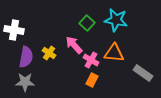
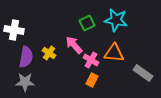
green square: rotated 21 degrees clockwise
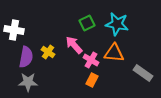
cyan star: moved 1 px right, 4 px down
yellow cross: moved 1 px left, 1 px up
gray star: moved 3 px right
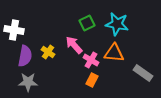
purple semicircle: moved 1 px left, 1 px up
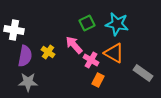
orange triangle: rotated 25 degrees clockwise
orange rectangle: moved 6 px right
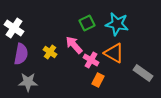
white cross: moved 2 px up; rotated 24 degrees clockwise
yellow cross: moved 2 px right
purple semicircle: moved 4 px left, 2 px up
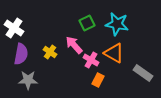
gray star: moved 2 px up
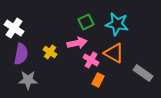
green square: moved 1 px left, 1 px up
pink arrow: moved 3 px right, 2 px up; rotated 120 degrees clockwise
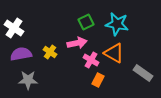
purple semicircle: rotated 110 degrees counterclockwise
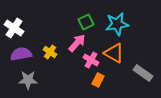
cyan star: rotated 20 degrees counterclockwise
pink arrow: rotated 36 degrees counterclockwise
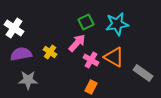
orange triangle: moved 4 px down
orange rectangle: moved 7 px left, 7 px down
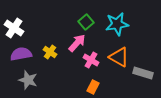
green square: rotated 14 degrees counterclockwise
orange triangle: moved 5 px right
gray rectangle: rotated 18 degrees counterclockwise
gray star: rotated 18 degrees clockwise
orange rectangle: moved 2 px right
